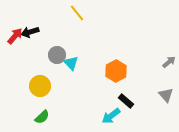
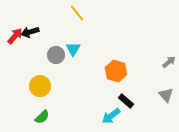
gray circle: moved 1 px left
cyan triangle: moved 2 px right, 14 px up; rotated 14 degrees clockwise
orange hexagon: rotated 15 degrees counterclockwise
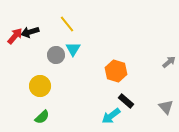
yellow line: moved 10 px left, 11 px down
gray triangle: moved 12 px down
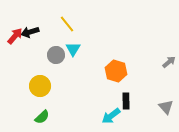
black rectangle: rotated 49 degrees clockwise
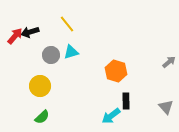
cyan triangle: moved 2 px left, 3 px down; rotated 42 degrees clockwise
gray circle: moved 5 px left
